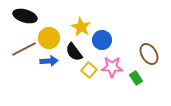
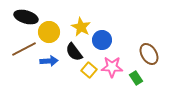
black ellipse: moved 1 px right, 1 px down
yellow circle: moved 6 px up
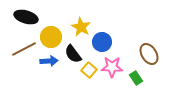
yellow circle: moved 2 px right, 5 px down
blue circle: moved 2 px down
black semicircle: moved 1 px left, 2 px down
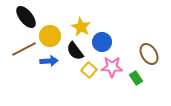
black ellipse: rotated 35 degrees clockwise
yellow circle: moved 1 px left, 1 px up
black semicircle: moved 2 px right, 3 px up
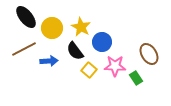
yellow circle: moved 2 px right, 8 px up
pink star: moved 3 px right, 1 px up
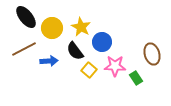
brown ellipse: moved 3 px right; rotated 15 degrees clockwise
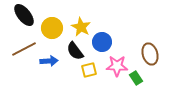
black ellipse: moved 2 px left, 2 px up
brown ellipse: moved 2 px left
pink star: moved 2 px right
yellow square: rotated 35 degrees clockwise
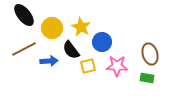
black semicircle: moved 4 px left, 1 px up
yellow square: moved 1 px left, 4 px up
green rectangle: moved 11 px right; rotated 48 degrees counterclockwise
